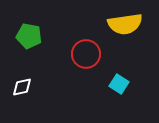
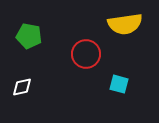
cyan square: rotated 18 degrees counterclockwise
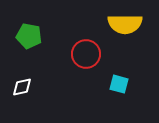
yellow semicircle: rotated 8 degrees clockwise
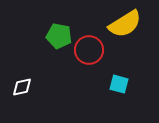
yellow semicircle: rotated 32 degrees counterclockwise
green pentagon: moved 30 px right
red circle: moved 3 px right, 4 px up
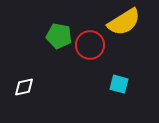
yellow semicircle: moved 1 px left, 2 px up
red circle: moved 1 px right, 5 px up
white diamond: moved 2 px right
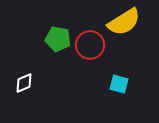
green pentagon: moved 1 px left, 3 px down
white diamond: moved 4 px up; rotated 10 degrees counterclockwise
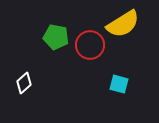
yellow semicircle: moved 1 px left, 2 px down
green pentagon: moved 2 px left, 2 px up
white diamond: rotated 20 degrees counterclockwise
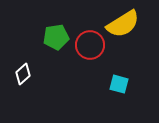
green pentagon: rotated 20 degrees counterclockwise
white diamond: moved 1 px left, 9 px up
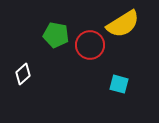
green pentagon: moved 2 px up; rotated 20 degrees clockwise
